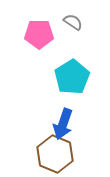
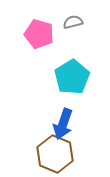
gray semicircle: rotated 48 degrees counterclockwise
pink pentagon: rotated 16 degrees clockwise
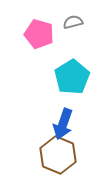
brown hexagon: moved 3 px right, 1 px down
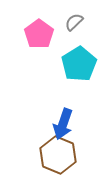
gray semicircle: moved 1 px right; rotated 30 degrees counterclockwise
pink pentagon: rotated 20 degrees clockwise
cyan pentagon: moved 7 px right, 13 px up
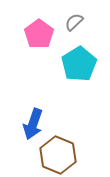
blue arrow: moved 30 px left
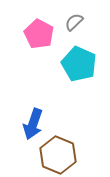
pink pentagon: rotated 8 degrees counterclockwise
cyan pentagon: rotated 16 degrees counterclockwise
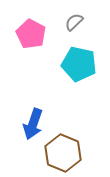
pink pentagon: moved 8 px left
cyan pentagon: rotated 12 degrees counterclockwise
brown hexagon: moved 5 px right, 2 px up
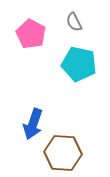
gray semicircle: rotated 72 degrees counterclockwise
brown hexagon: rotated 18 degrees counterclockwise
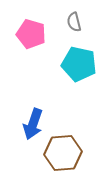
gray semicircle: rotated 12 degrees clockwise
pink pentagon: rotated 12 degrees counterclockwise
brown hexagon: rotated 9 degrees counterclockwise
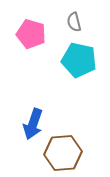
cyan pentagon: moved 4 px up
